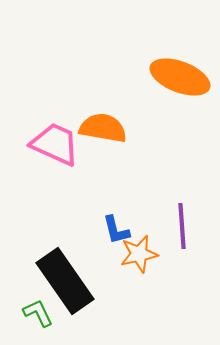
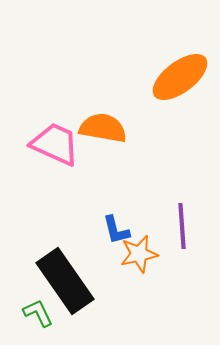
orange ellipse: rotated 58 degrees counterclockwise
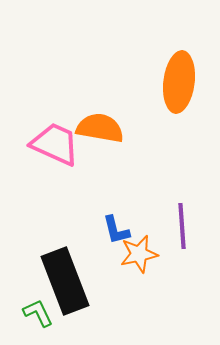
orange ellipse: moved 1 px left, 5 px down; rotated 46 degrees counterclockwise
orange semicircle: moved 3 px left
black rectangle: rotated 14 degrees clockwise
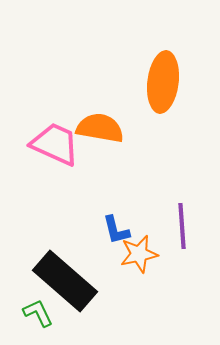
orange ellipse: moved 16 px left
black rectangle: rotated 28 degrees counterclockwise
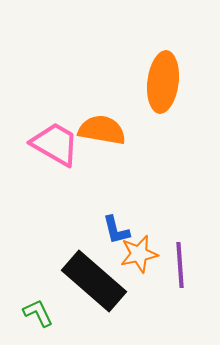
orange semicircle: moved 2 px right, 2 px down
pink trapezoid: rotated 6 degrees clockwise
purple line: moved 2 px left, 39 px down
black rectangle: moved 29 px right
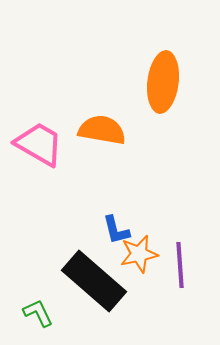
pink trapezoid: moved 16 px left
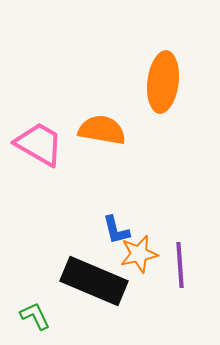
black rectangle: rotated 18 degrees counterclockwise
green L-shape: moved 3 px left, 3 px down
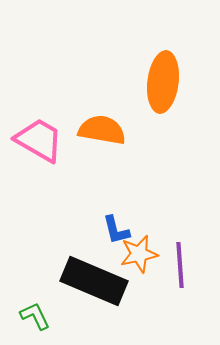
pink trapezoid: moved 4 px up
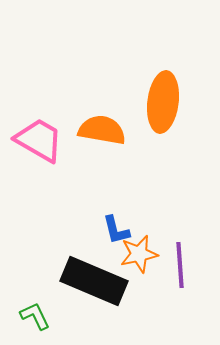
orange ellipse: moved 20 px down
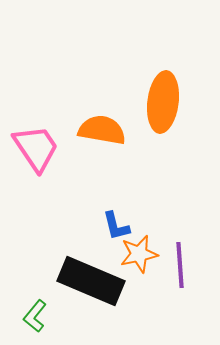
pink trapezoid: moved 3 px left, 8 px down; rotated 26 degrees clockwise
blue L-shape: moved 4 px up
black rectangle: moved 3 px left
green L-shape: rotated 116 degrees counterclockwise
